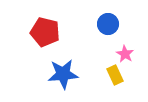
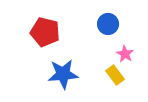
yellow rectangle: rotated 12 degrees counterclockwise
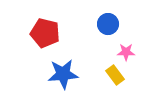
red pentagon: moved 1 px down
pink star: moved 1 px right, 2 px up; rotated 30 degrees counterclockwise
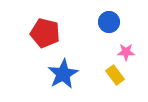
blue circle: moved 1 px right, 2 px up
blue star: rotated 24 degrees counterclockwise
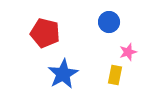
pink star: moved 2 px right; rotated 18 degrees counterclockwise
yellow rectangle: rotated 48 degrees clockwise
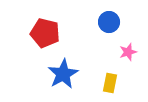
yellow rectangle: moved 5 px left, 8 px down
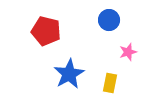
blue circle: moved 2 px up
red pentagon: moved 1 px right, 2 px up
blue star: moved 6 px right
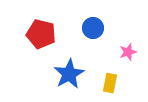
blue circle: moved 16 px left, 8 px down
red pentagon: moved 5 px left, 3 px down
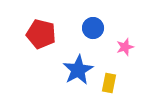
pink star: moved 3 px left, 5 px up
blue star: moved 9 px right, 4 px up
yellow rectangle: moved 1 px left
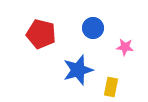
pink star: rotated 24 degrees clockwise
blue star: rotated 12 degrees clockwise
yellow rectangle: moved 2 px right, 4 px down
